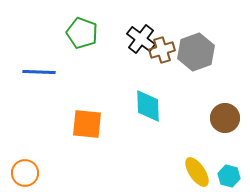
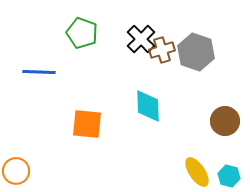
black cross: rotated 8 degrees clockwise
gray hexagon: rotated 21 degrees counterclockwise
brown circle: moved 3 px down
orange circle: moved 9 px left, 2 px up
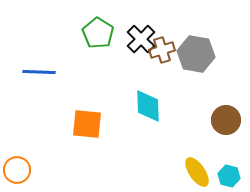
green pentagon: moved 16 px right; rotated 12 degrees clockwise
gray hexagon: moved 2 px down; rotated 9 degrees counterclockwise
brown circle: moved 1 px right, 1 px up
orange circle: moved 1 px right, 1 px up
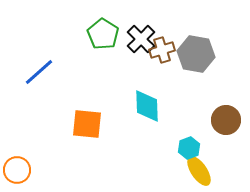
green pentagon: moved 5 px right, 1 px down
blue line: rotated 44 degrees counterclockwise
cyan diamond: moved 1 px left
yellow ellipse: moved 2 px right, 1 px up
cyan hexagon: moved 40 px left, 28 px up; rotated 25 degrees clockwise
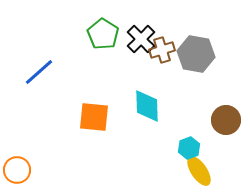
orange square: moved 7 px right, 7 px up
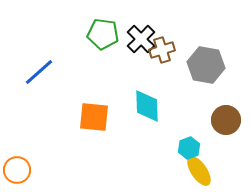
green pentagon: rotated 24 degrees counterclockwise
gray hexagon: moved 10 px right, 11 px down
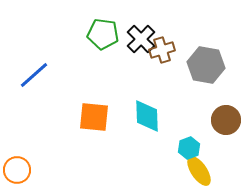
blue line: moved 5 px left, 3 px down
cyan diamond: moved 10 px down
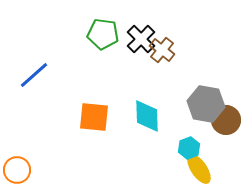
brown cross: rotated 35 degrees counterclockwise
gray hexagon: moved 39 px down
yellow ellipse: moved 2 px up
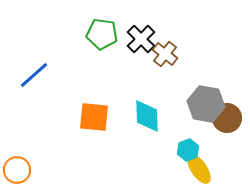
green pentagon: moved 1 px left
brown cross: moved 3 px right, 4 px down
brown circle: moved 1 px right, 2 px up
cyan hexagon: moved 1 px left, 2 px down
